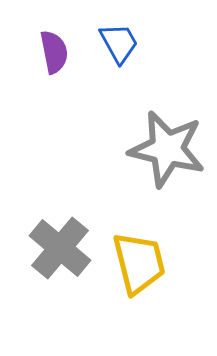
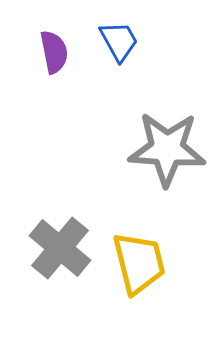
blue trapezoid: moved 2 px up
gray star: rotated 10 degrees counterclockwise
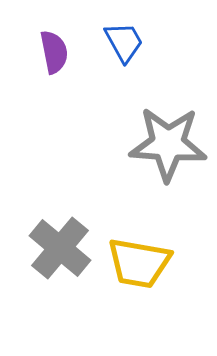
blue trapezoid: moved 5 px right, 1 px down
gray star: moved 1 px right, 5 px up
yellow trapezoid: rotated 114 degrees clockwise
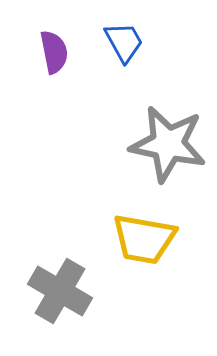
gray star: rotated 8 degrees clockwise
gray cross: moved 43 px down; rotated 10 degrees counterclockwise
yellow trapezoid: moved 5 px right, 24 px up
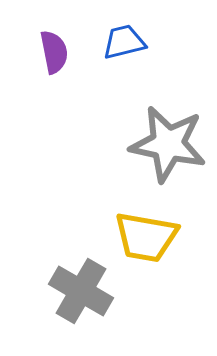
blue trapezoid: rotated 75 degrees counterclockwise
yellow trapezoid: moved 2 px right, 2 px up
gray cross: moved 21 px right
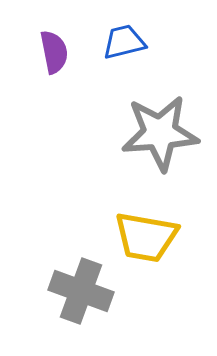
gray star: moved 8 px left, 11 px up; rotated 16 degrees counterclockwise
gray cross: rotated 10 degrees counterclockwise
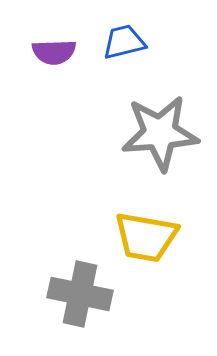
purple semicircle: rotated 99 degrees clockwise
gray cross: moved 1 px left, 3 px down; rotated 8 degrees counterclockwise
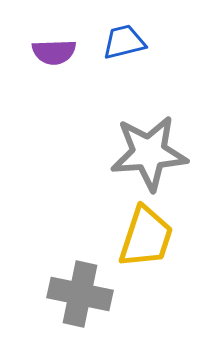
gray star: moved 11 px left, 20 px down
yellow trapezoid: rotated 82 degrees counterclockwise
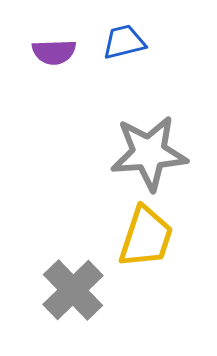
gray cross: moved 7 px left, 4 px up; rotated 34 degrees clockwise
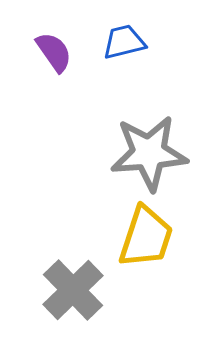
purple semicircle: rotated 123 degrees counterclockwise
